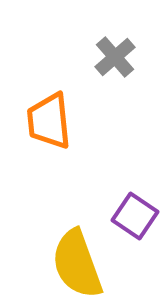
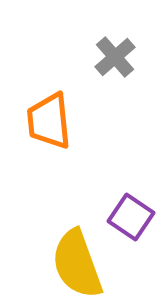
purple square: moved 4 px left, 1 px down
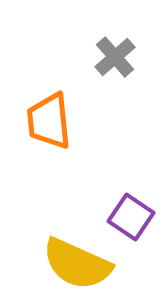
yellow semicircle: rotated 46 degrees counterclockwise
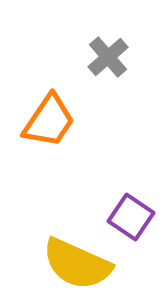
gray cross: moved 7 px left
orange trapezoid: rotated 140 degrees counterclockwise
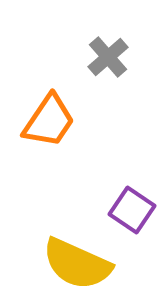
purple square: moved 1 px right, 7 px up
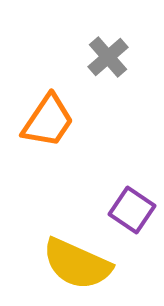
orange trapezoid: moved 1 px left
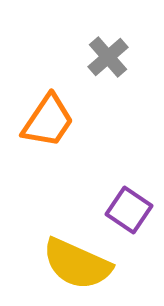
purple square: moved 3 px left
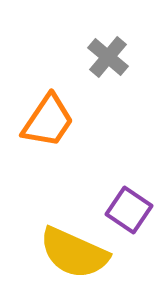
gray cross: rotated 9 degrees counterclockwise
yellow semicircle: moved 3 px left, 11 px up
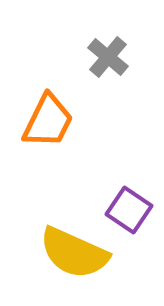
orange trapezoid: rotated 8 degrees counterclockwise
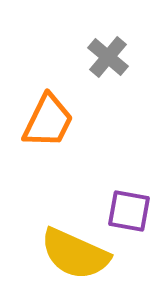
purple square: moved 1 px down; rotated 24 degrees counterclockwise
yellow semicircle: moved 1 px right, 1 px down
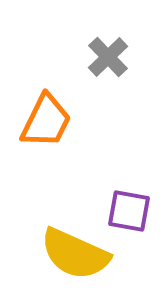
gray cross: rotated 6 degrees clockwise
orange trapezoid: moved 2 px left
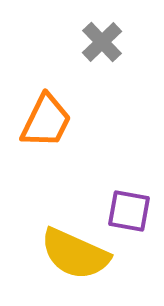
gray cross: moved 6 px left, 15 px up
